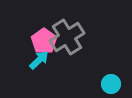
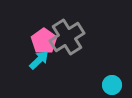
cyan circle: moved 1 px right, 1 px down
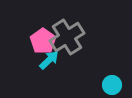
pink pentagon: moved 1 px left
cyan arrow: moved 10 px right
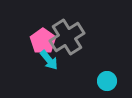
cyan arrow: rotated 95 degrees clockwise
cyan circle: moved 5 px left, 4 px up
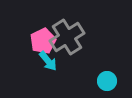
pink pentagon: rotated 10 degrees clockwise
cyan arrow: moved 1 px left, 1 px down
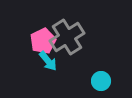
cyan circle: moved 6 px left
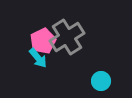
cyan arrow: moved 10 px left, 3 px up
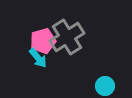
pink pentagon: rotated 10 degrees clockwise
cyan circle: moved 4 px right, 5 px down
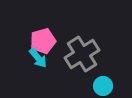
gray cross: moved 15 px right, 17 px down
cyan circle: moved 2 px left
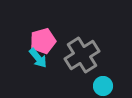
gray cross: moved 1 px down
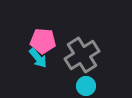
pink pentagon: rotated 20 degrees clockwise
cyan circle: moved 17 px left
